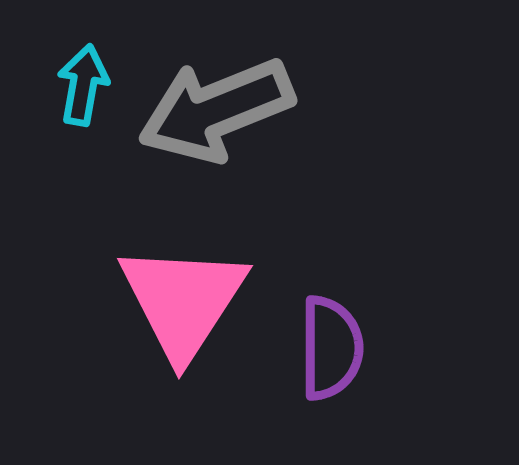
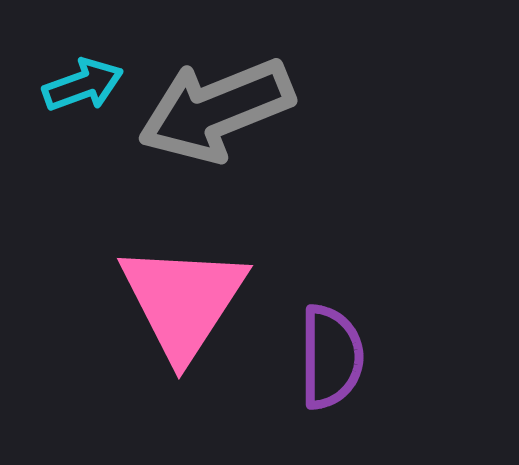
cyan arrow: rotated 60 degrees clockwise
purple semicircle: moved 9 px down
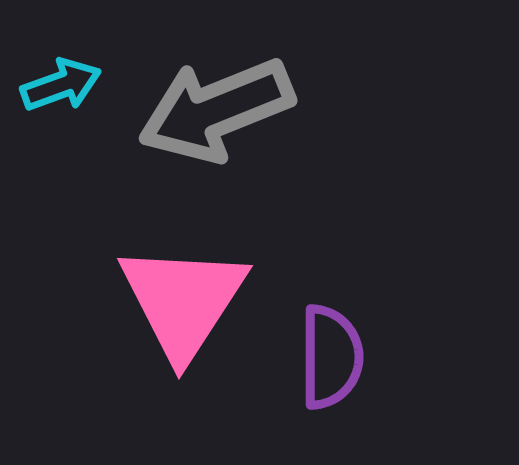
cyan arrow: moved 22 px left
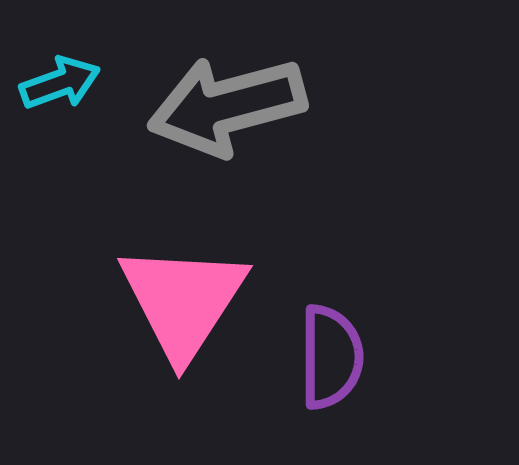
cyan arrow: moved 1 px left, 2 px up
gray arrow: moved 11 px right, 4 px up; rotated 7 degrees clockwise
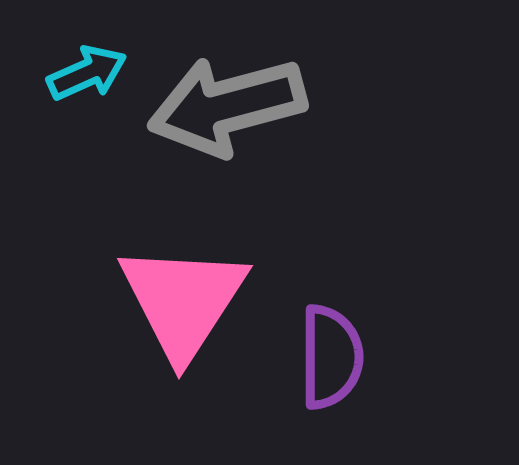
cyan arrow: moved 27 px right, 10 px up; rotated 4 degrees counterclockwise
